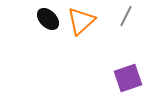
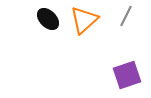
orange triangle: moved 3 px right, 1 px up
purple square: moved 1 px left, 3 px up
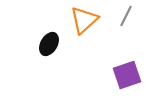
black ellipse: moved 1 px right, 25 px down; rotated 75 degrees clockwise
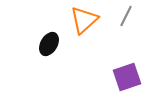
purple square: moved 2 px down
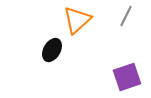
orange triangle: moved 7 px left
black ellipse: moved 3 px right, 6 px down
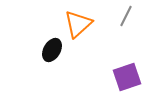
orange triangle: moved 1 px right, 4 px down
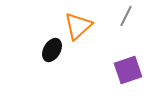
orange triangle: moved 2 px down
purple square: moved 1 px right, 7 px up
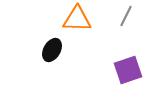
orange triangle: moved 1 px left, 7 px up; rotated 44 degrees clockwise
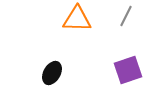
black ellipse: moved 23 px down
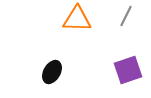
black ellipse: moved 1 px up
